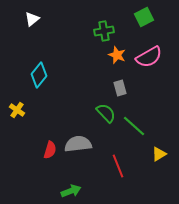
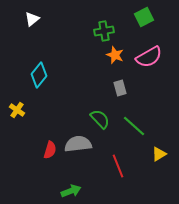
orange star: moved 2 px left
green semicircle: moved 6 px left, 6 px down
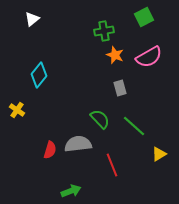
red line: moved 6 px left, 1 px up
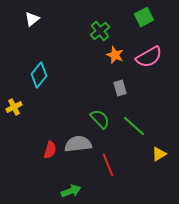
green cross: moved 4 px left; rotated 30 degrees counterclockwise
yellow cross: moved 3 px left, 3 px up; rotated 28 degrees clockwise
red line: moved 4 px left
